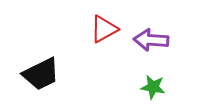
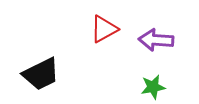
purple arrow: moved 5 px right
green star: rotated 20 degrees counterclockwise
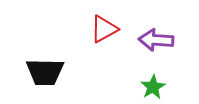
black trapezoid: moved 4 px right, 2 px up; rotated 27 degrees clockwise
green star: rotated 20 degrees counterclockwise
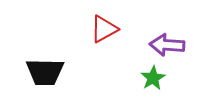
purple arrow: moved 11 px right, 5 px down
green star: moved 9 px up
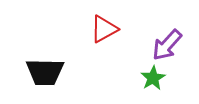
purple arrow: rotated 52 degrees counterclockwise
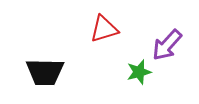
red triangle: rotated 12 degrees clockwise
green star: moved 14 px left, 6 px up; rotated 15 degrees clockwise
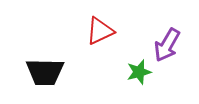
red triangle: moved 4 px left, 2 px down; rotated 8 degrees counterclockwise
purple arrow: rotated 12 degrees counterclockwise
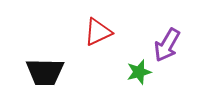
red triangle: moved 2 px left, 1 px down
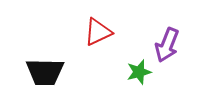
purple arrow: rotated 8 degrees counterclockwise
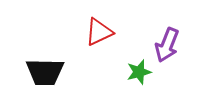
red triangle: moved 1 px right
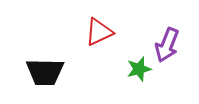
green star: moved 3 px up
